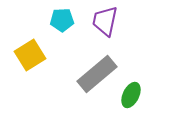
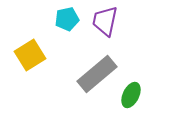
cyan pentagon: moved 5 px right, 1 px up; rotated 10 degrees counterclockwise
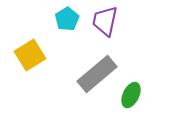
cyan pentagon: rotated 20 degrees counterclockwise
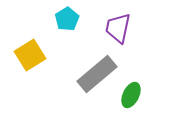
purple trapezoid: moved 13 px right, 7 px down
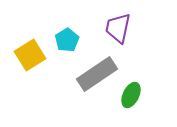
cyan pentagon: moved 21 px down
gray rectangle: rotated 6 degrees clockwise
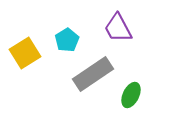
purple trapezoid: rotated 40 degrees counterclockwise
yellow square: moved 5 px left, 2 px up
gray rectangle: moved 4 px left
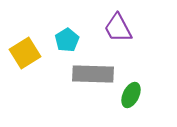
gray rectangle: rotated 36 degrees clockwise
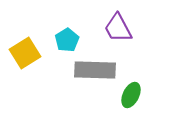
gray rectangle: moved 2 px right, 4 px up
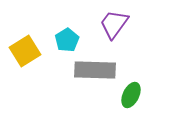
purple trapezoid: moved 4 px left, 4 px up; rotated 64 degrees clockwise
yellow square: moved 2 px up
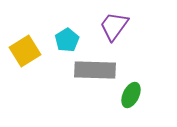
purple trapezoid: moved 2 px down
